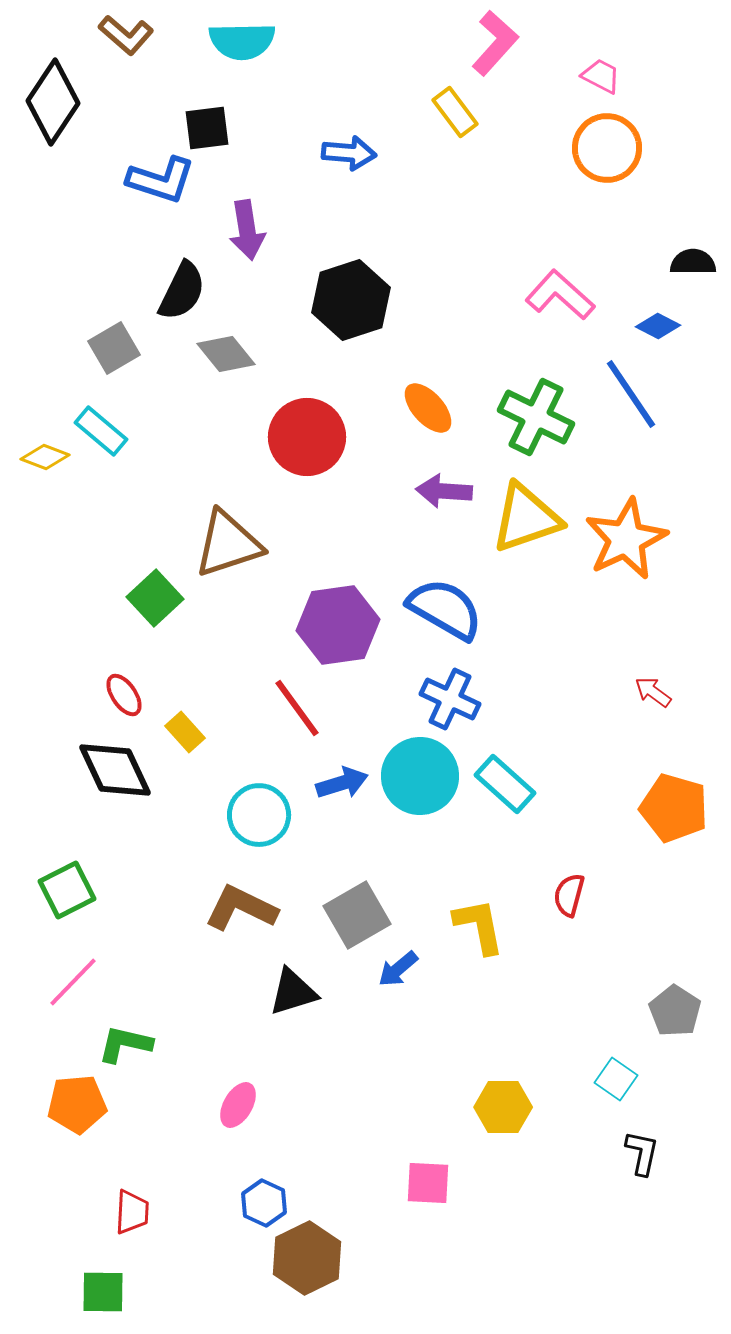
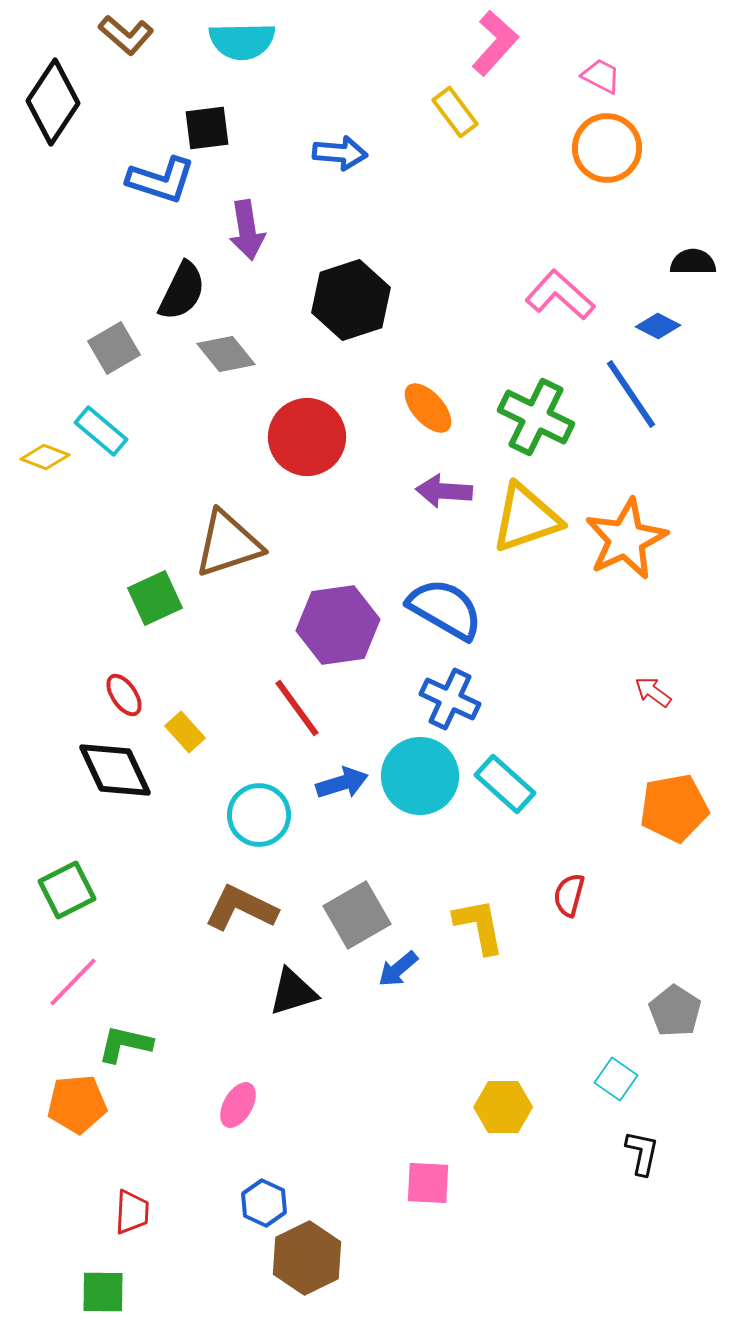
blue arrow at (349, 153): moved 9 px left
green square at (155, 598): rotated 18 degrees clockwise
orange pentagon at (674, 808): rotated 26 degrees counterclockwise
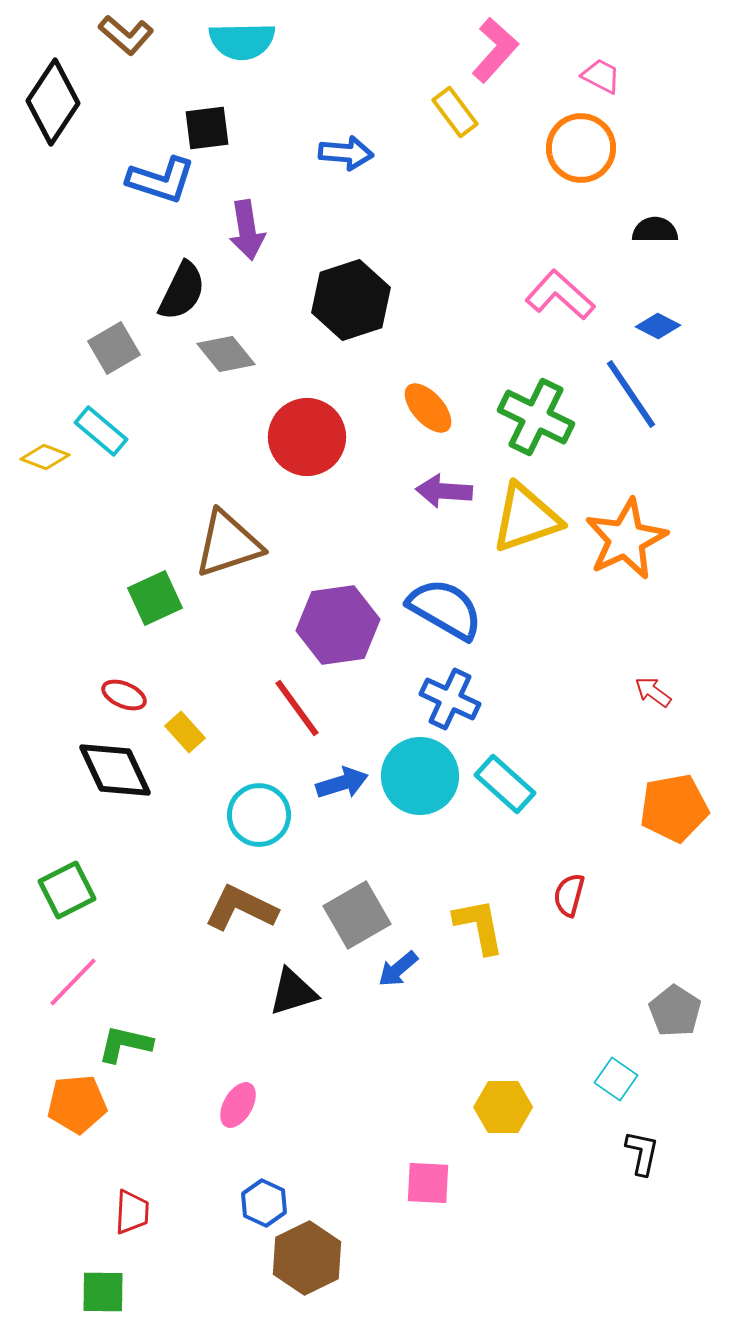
pink L-shape at (495, 43): moved 7 px down
orange circle at (607, 148): moved 26 px left
blue arrow at (340, 153): moved 6 px right
black semicircle at (693, 262): moved 38 px left, 32 px up
red ellipse at (124, 695): rotated 33 degrees counterclockwise
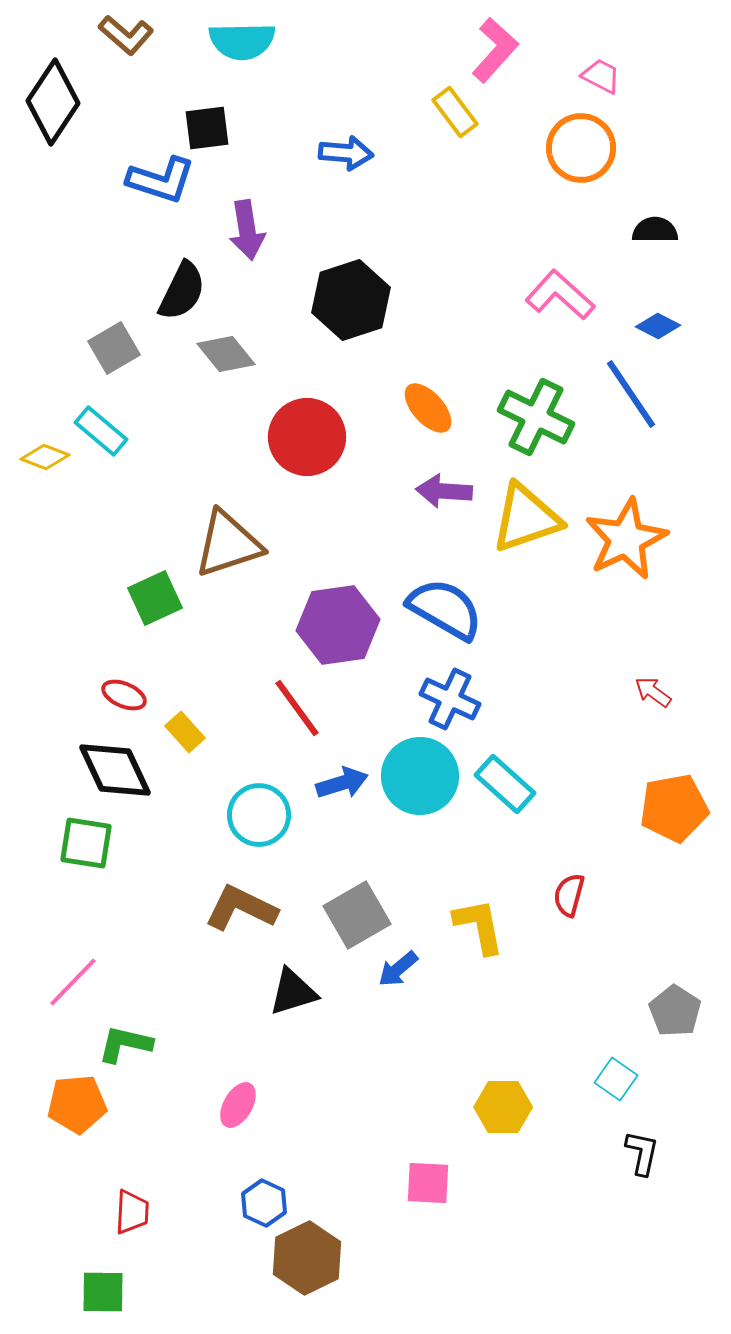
green square at (67, 890): moved 19 px right, 47 px up; rotated 36 degrees clockwise
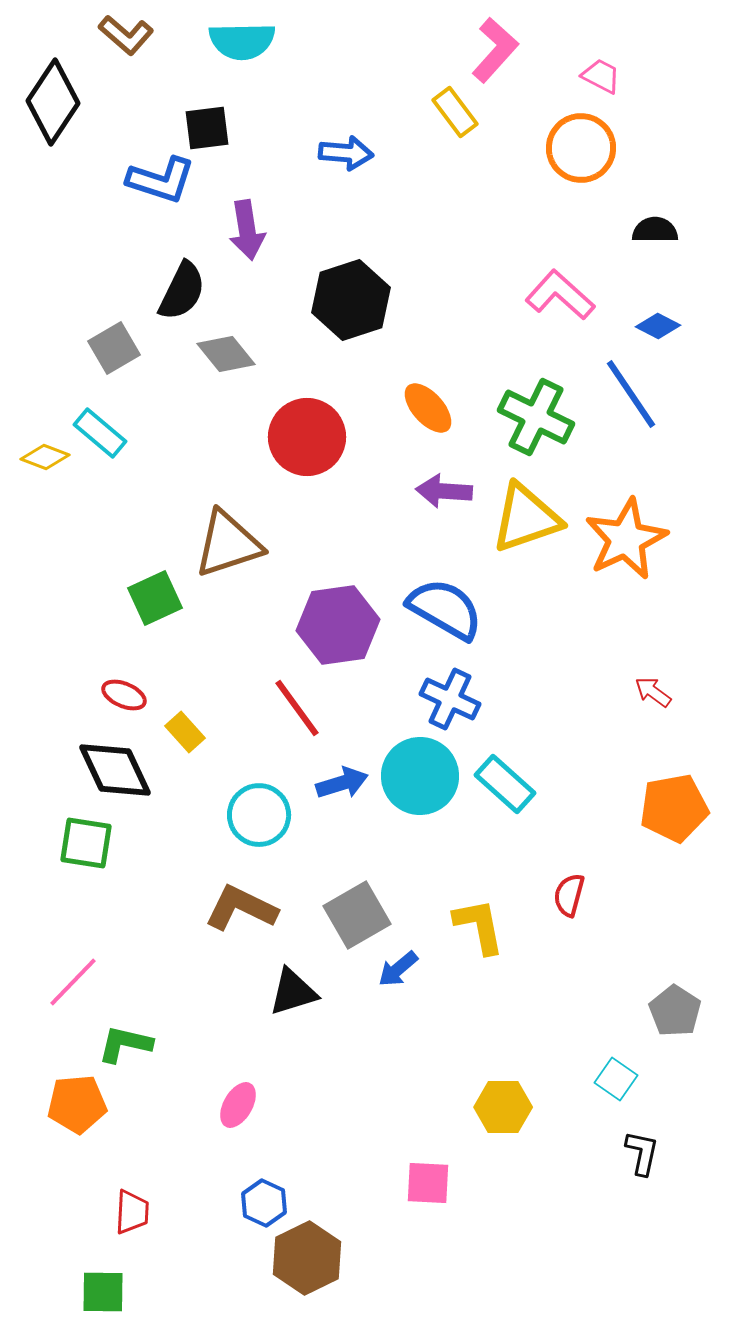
cyan rectangle at (101, 431): moved 1 px left, 2 px down
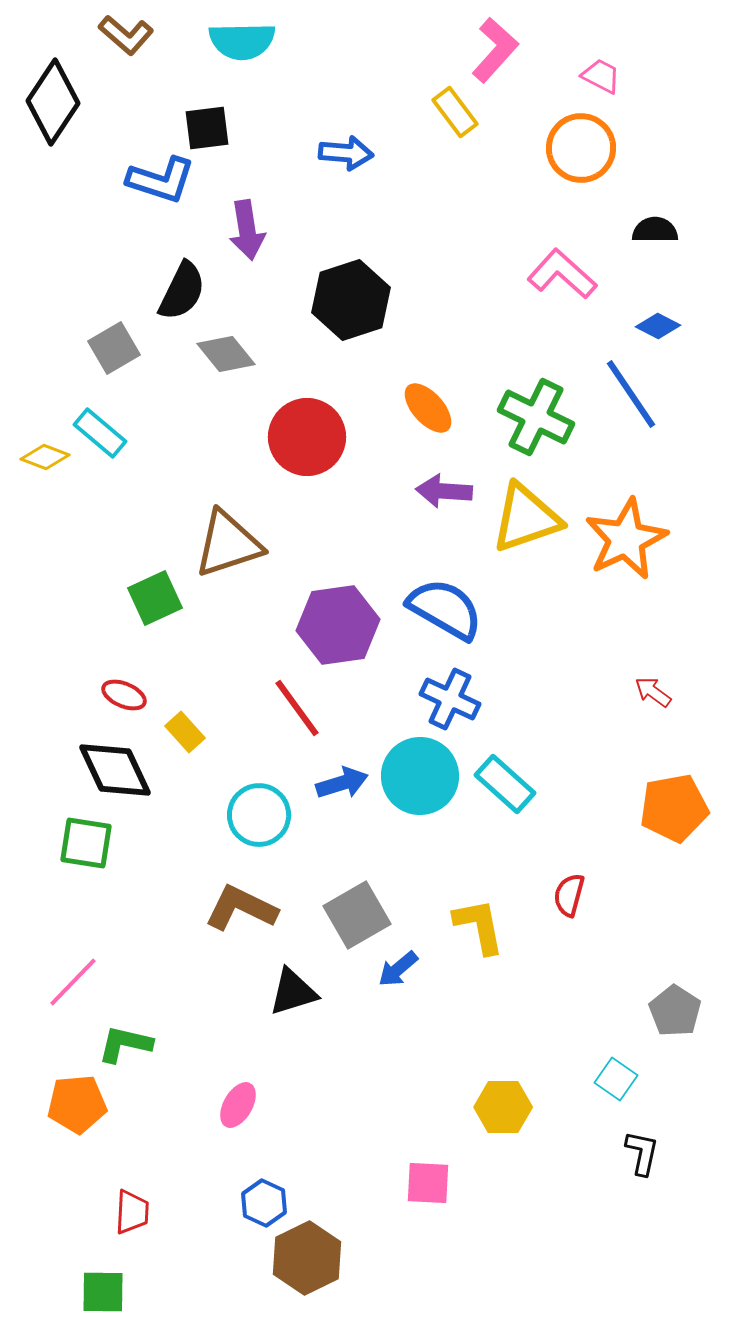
pink L-shape at (560, 295): moved 2 px right, 21 px up
